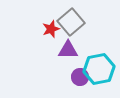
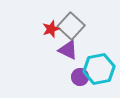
gray square: moved 4 px down; rotated 8 degrees counterclockwise
purple triangle: rotated 25 degrees clockwise
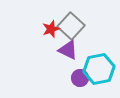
purple circle: moved 1 px down
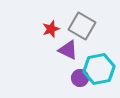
gray square: moved 11 px right; rotated 12 degrees counterclockwise
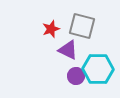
gray square: rotated 16 degrees counterclockwise
cyan hexagon: moved 1 px left; rotated 12 degrees clockwise
purple circle: moved 4 px left, 2 px up
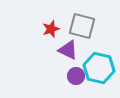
cyan hexagon: moved 1 px right, 1 px up; rotated 12 degrees clockwise
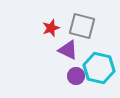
red star: moved 1 px up
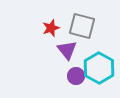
purple triangle: moved 1 px left; rotated 25 degrees clockwise
cyan hexagon: rotated 16 degrees clockwise
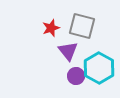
purple triangle: moved 1 px right, 1 px down
